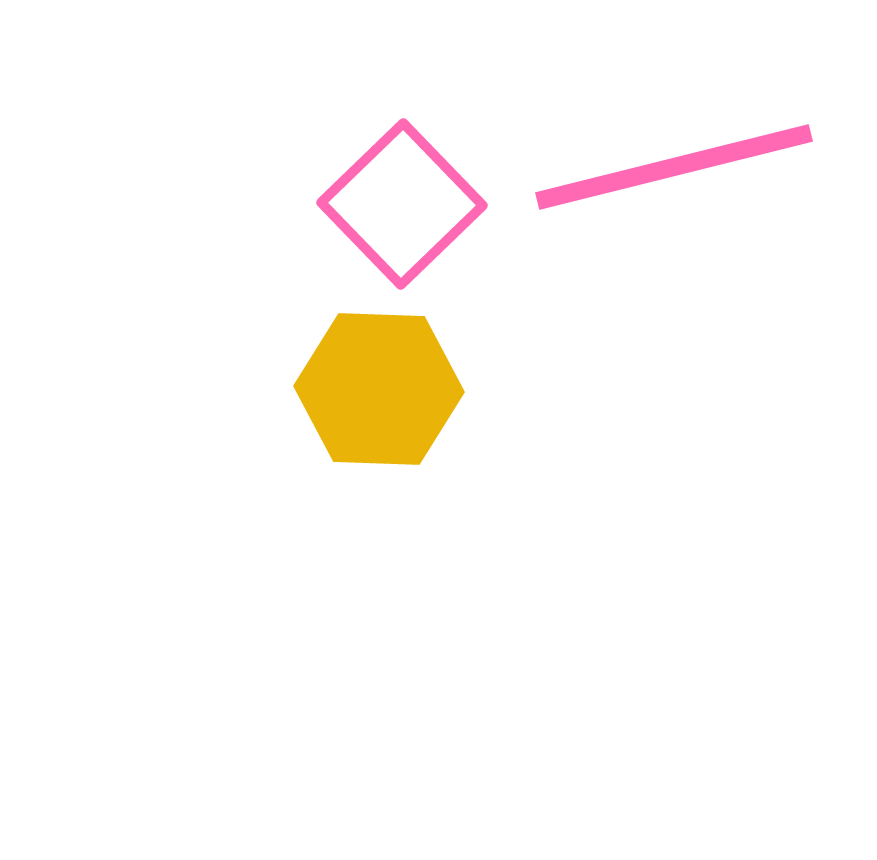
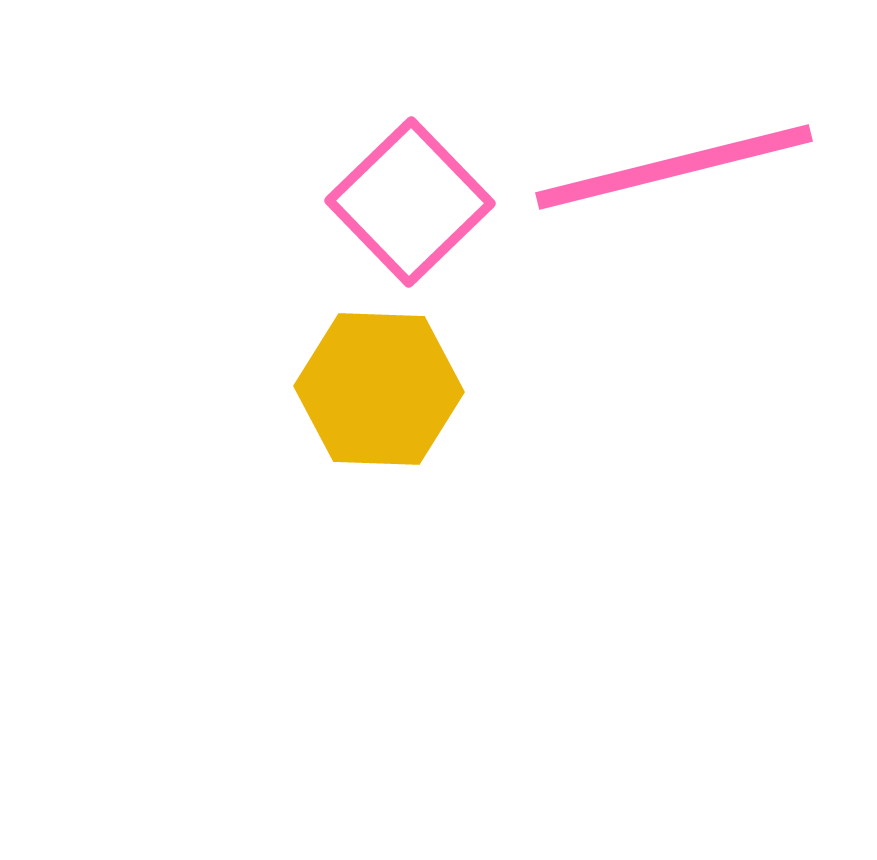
pink square: moved 8 px right, 2 px up
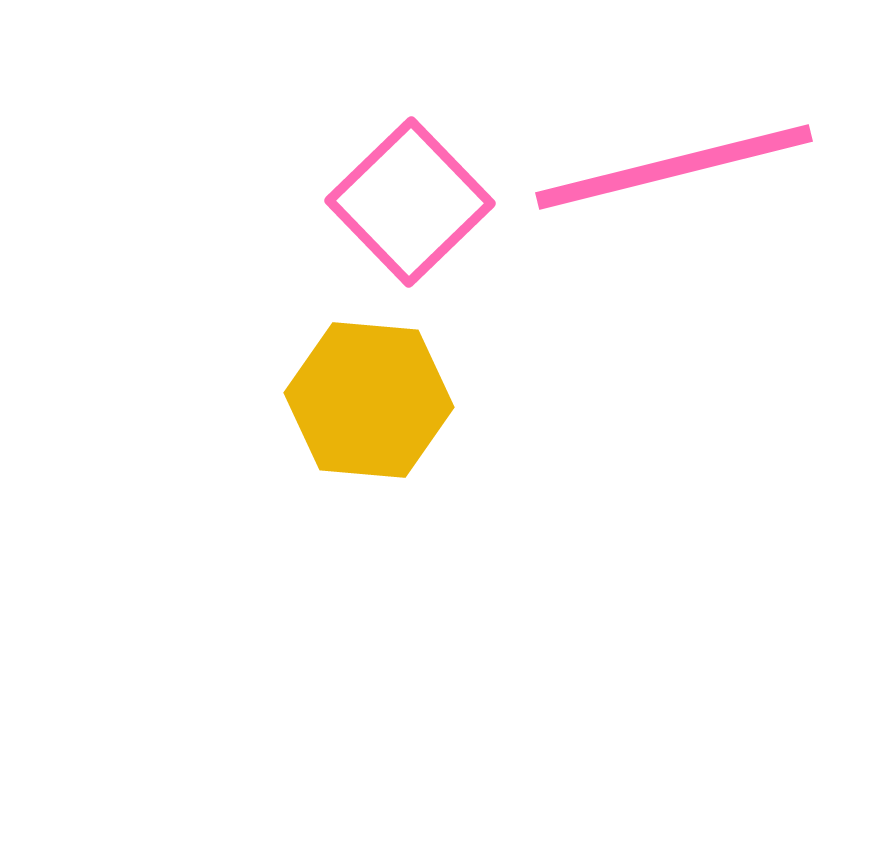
yellow hexagon: moved 10 px left, 11 px down; rotated 3 degrees clockwise
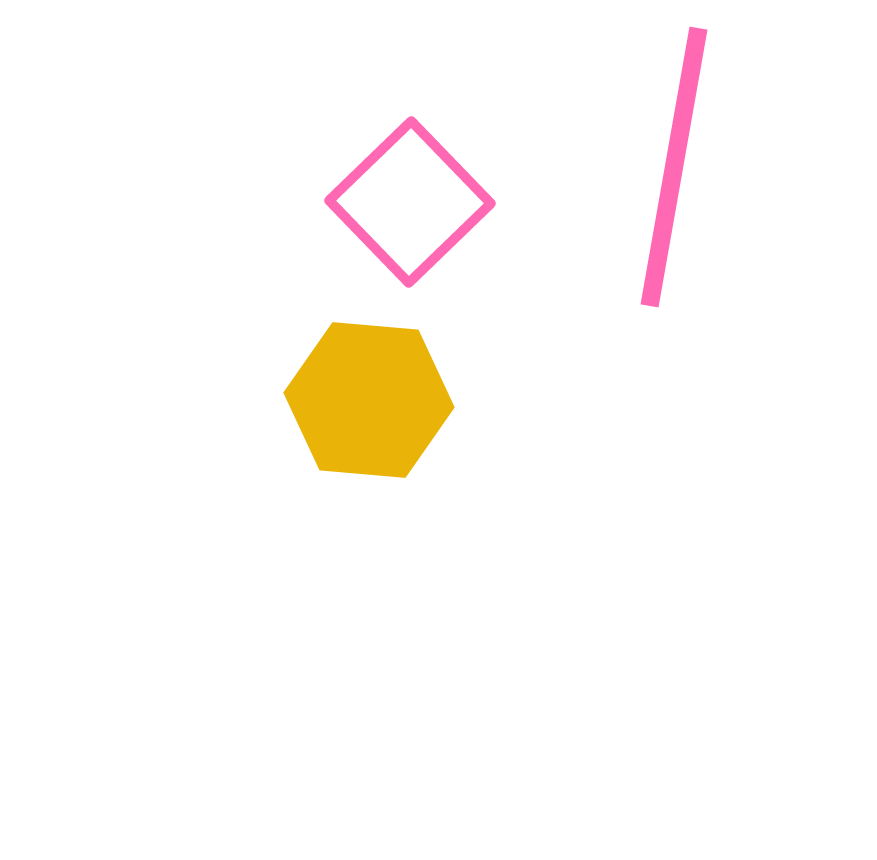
pink line: rotated 66 degrees counterclockwise
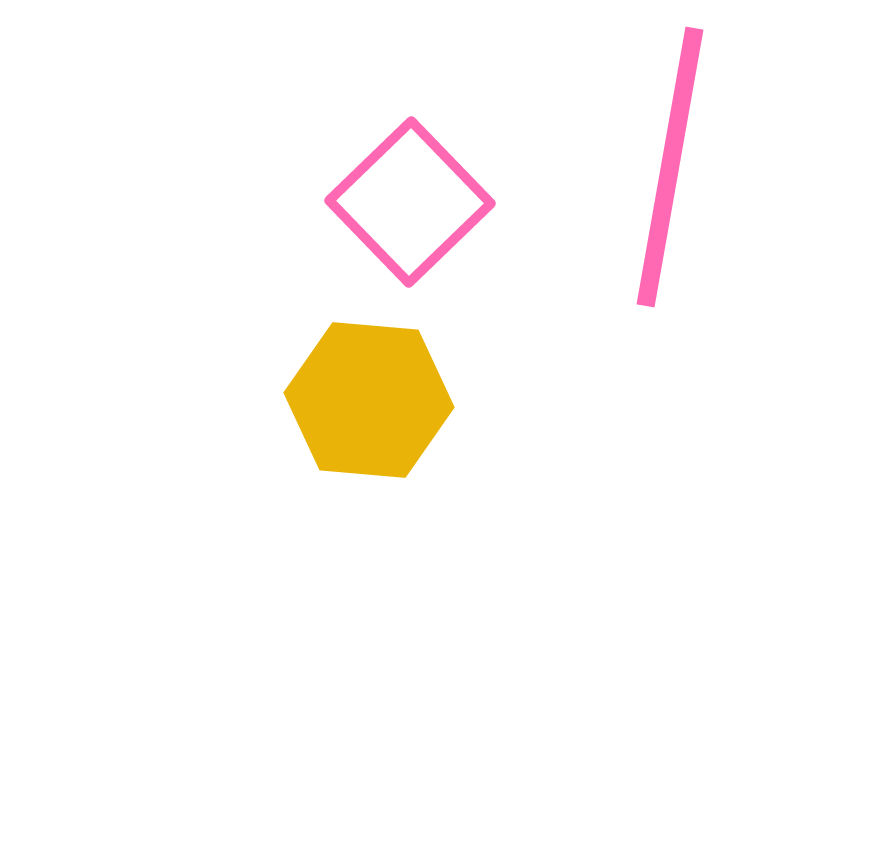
pink line: moved 4 px left
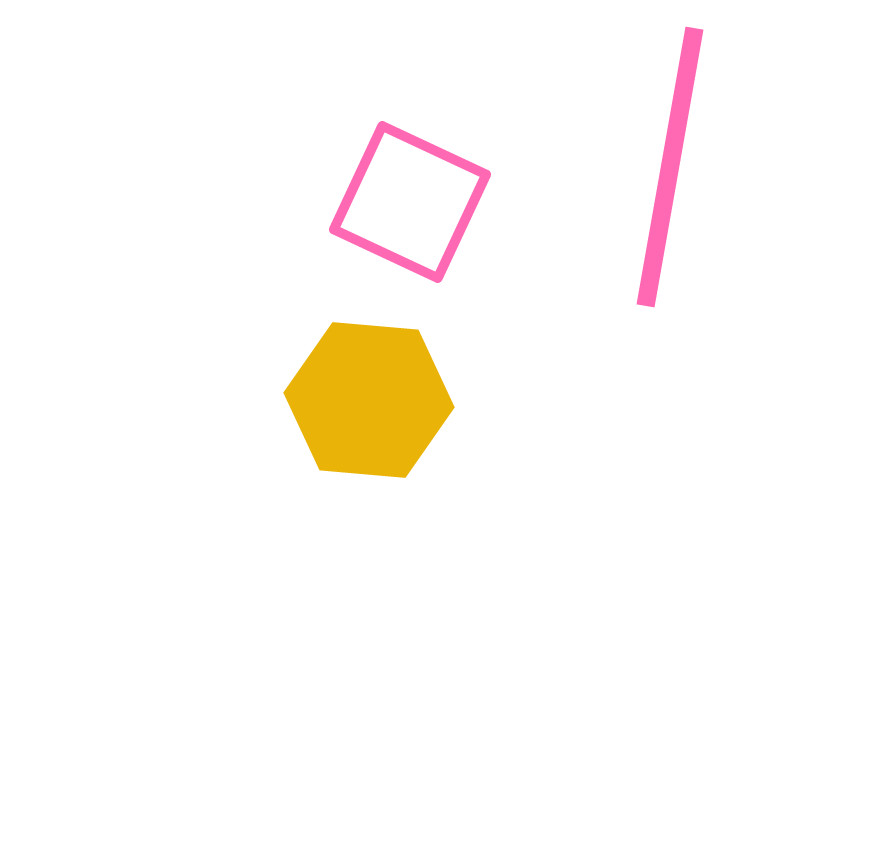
pink square: rotated 21 degrees counterclockwise
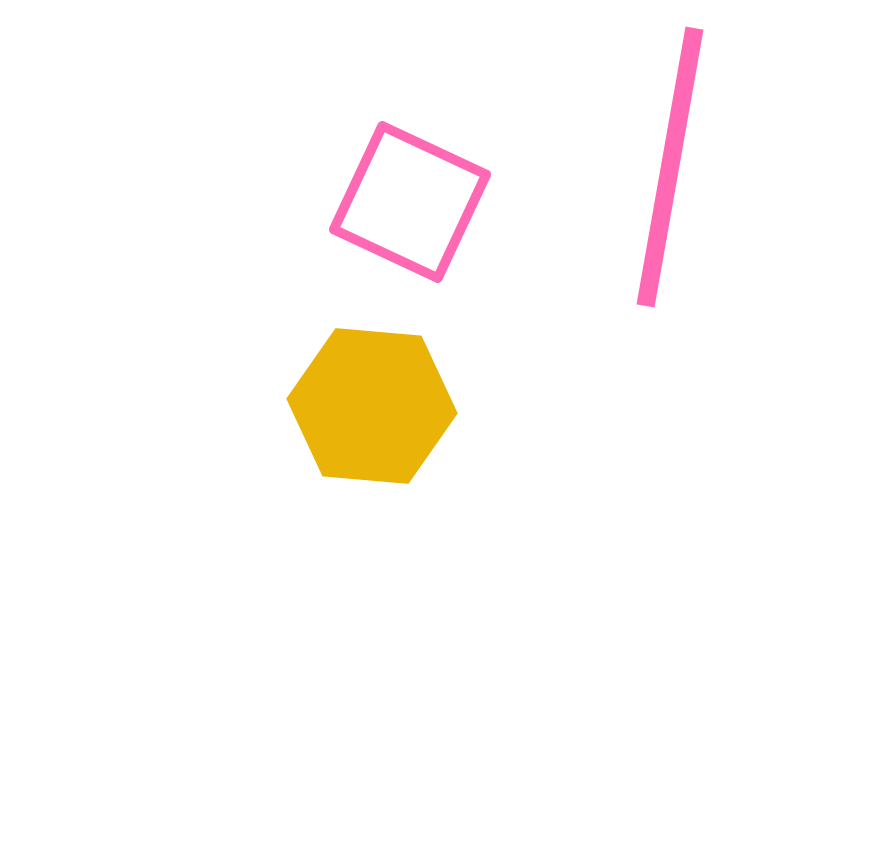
yellow hexagon: moved 3 px right, 6 px down
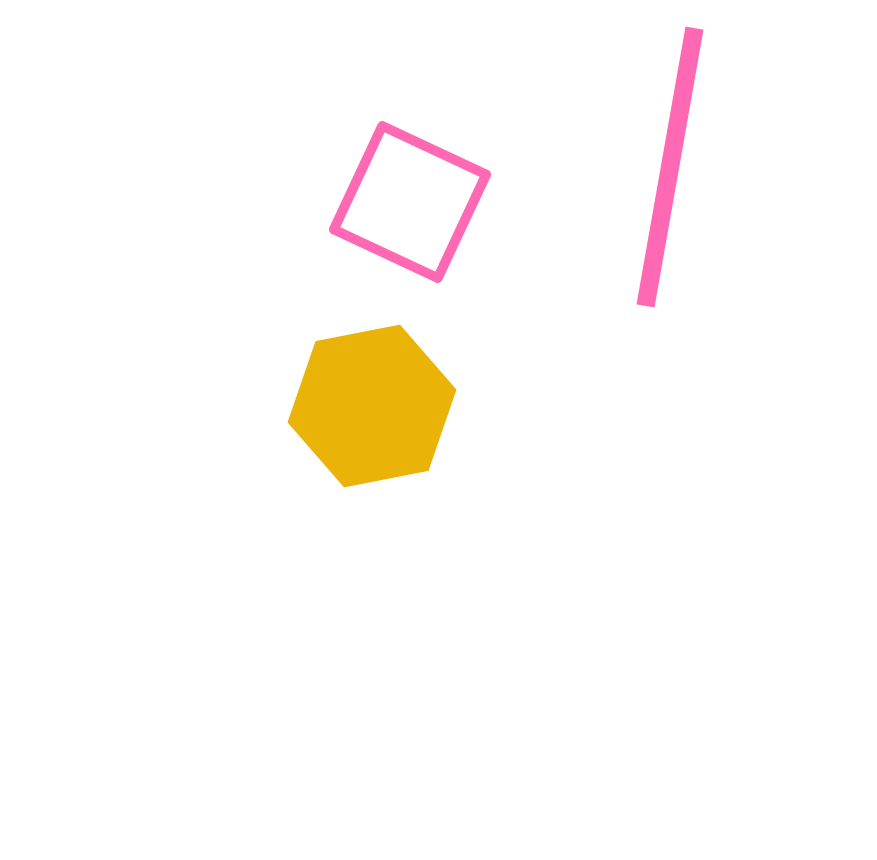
yellow hexagon: rotated 16 degrees counterclockwise
